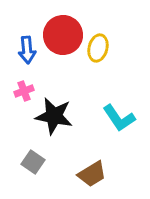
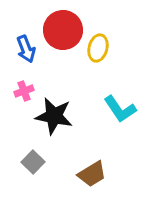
red circle: moved 5 px up
blue arrow: moved 1 px left, 1 px up; rotated 16 degrees counterclockwise
cyan L-shape: moved 1 px right, 9 px up
gray square: rotated 10 degrees clockwise
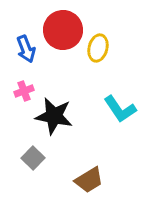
gray square: moved 4 px up
brown trapezoid: moved 3 px left, 6 px down
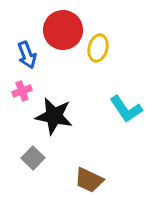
blue arrow: moved 1 px right, 6 px down
pink cross: moved 2 px left
cyan L-shape: moved 6 px right
brown trapezoid: rotated 56 degrees clockwise
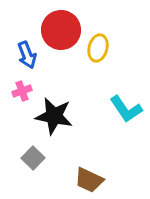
red circle: moved 2 px left
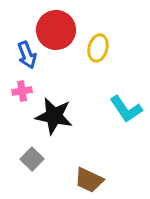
red circle: moved 5 px left
pink cross: rotated 12 degrees clockwise
gray square: moved 1 px left, 1 px down
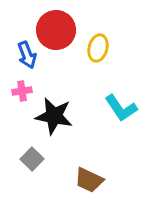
cyan L-shape: moved 5 px left, 1 px up
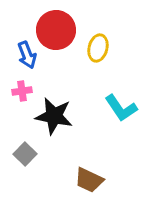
gray square: moved 7 px left, 5 px up
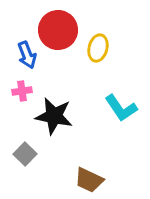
red circle: moved 2 px right
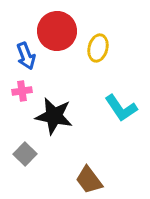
red circle: moved 1 px left, 1 px down
blue arrow: moved 1 px left, 1 px down
brown trapezoid: rotated 28 degrees clockwise
